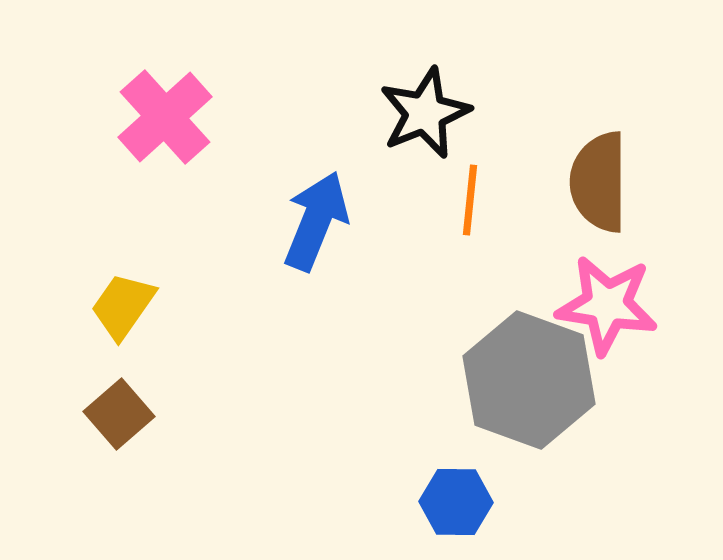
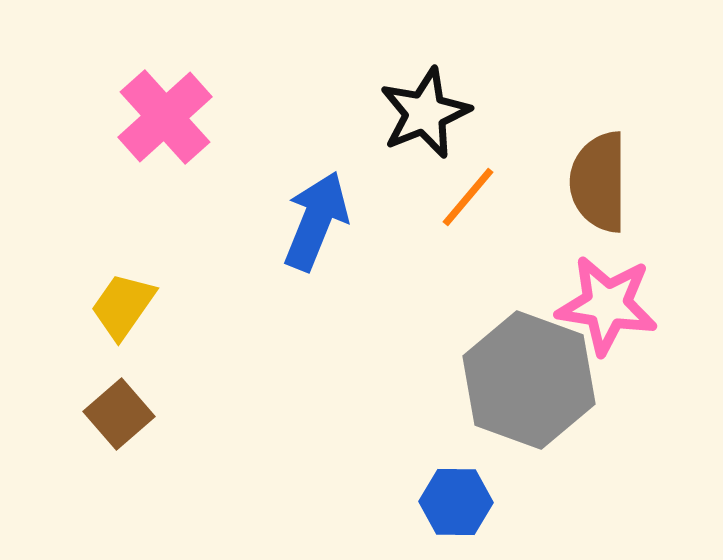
orange line: moved 2 px left, 3 px up; rotated 34 degrees clockwise
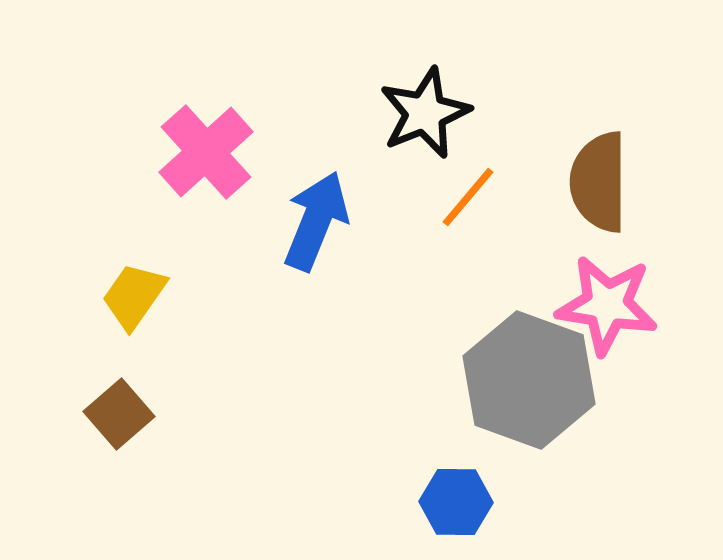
pink cross: moved 41 px right, 35 px down
yellow trapezoid: moved 11 px right, 10 px up
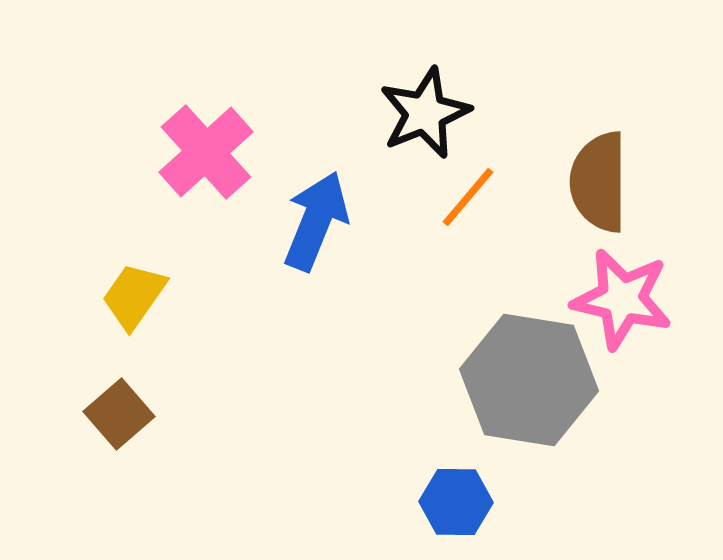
pink star: moved 15 px right, 6 px up; rotated 4 degrees clockwise
gray hexagon: rotated 11 degrees counterclockwise
